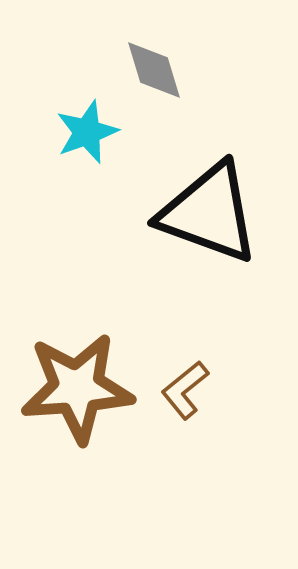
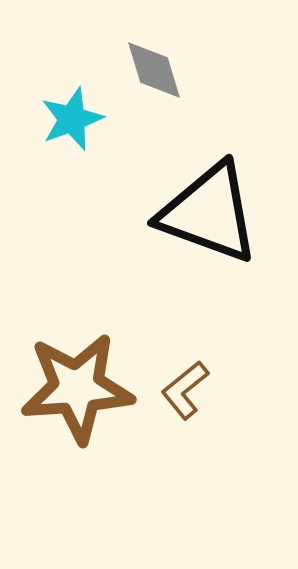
cyan star: moved 15 px left, 13 px up
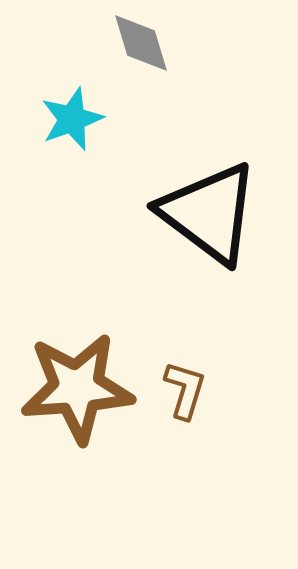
gray diamond: moved 13 px left, 27 px up
black triangle: rotated 17 degrees clockwise
brown L-shape: rotated 146 degrees clockwise
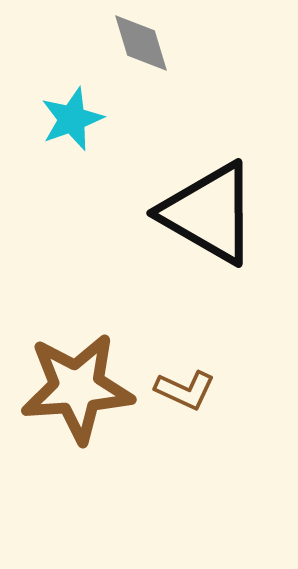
black triangle: rotated 7 degrees counterclockwise
brown L-shape: rotated 98 degrees clockwise
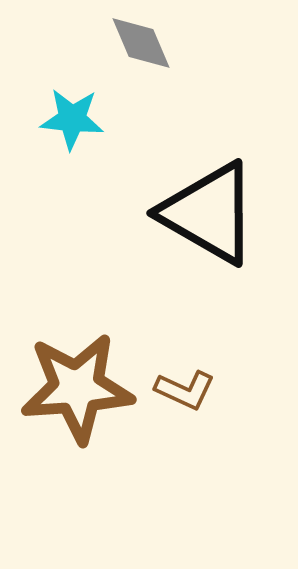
gray diamond: rotated 6 degrees counterclockwise
cyan star: rotated 26 degrees clockwise
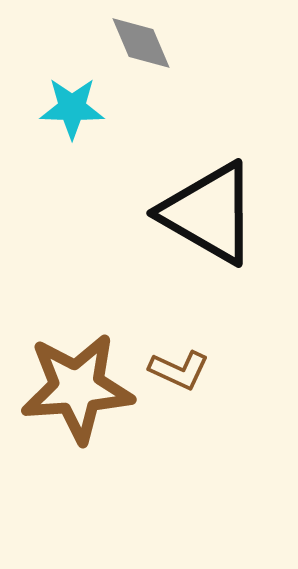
cyan star: moved 11 px up; rotated 4 degrees counterclockwise
brown L-shape: moved 6 px left, 20 px up
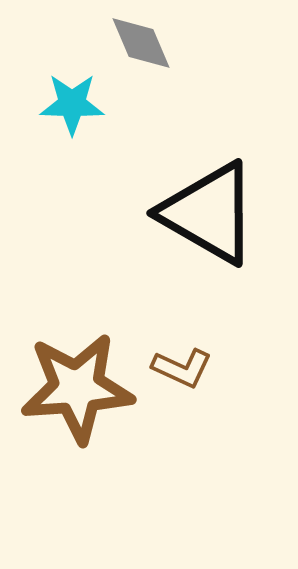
cyan star: moved 4 px up
brown L-shape: moved 3 px right, 2 px up
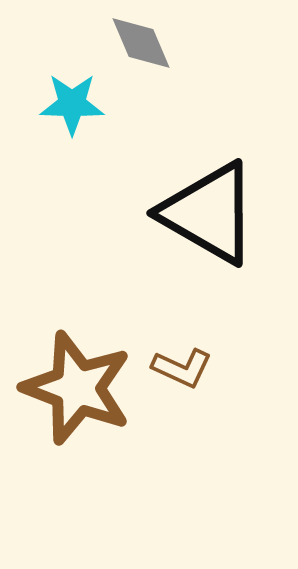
brown star: rotated 25 degrees clockwise
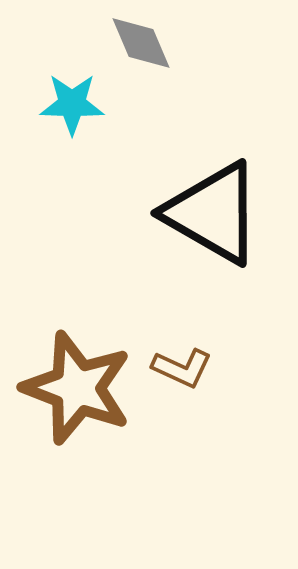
black triangle: moved 4 px right
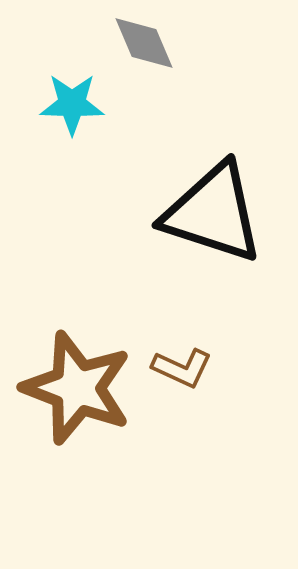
gray diamond: moved 3 px right
black triangle: rotated 12 degrees counterclockwise
